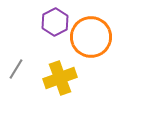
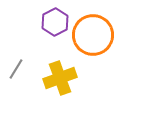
orange circle: moved 2 px right, 2 px up
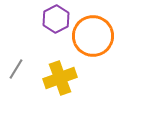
purple hexagon: moved 1 px right, 3 px up
orange circle: moved 1 px down
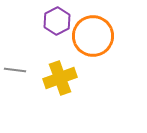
purple hexagon: moved 1 px right, 2 px down
gray line: moved 1 px left, 1 px down; rotated 65 degrees clockwise
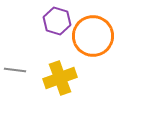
purple hexagon: rotated 16 degrees counterclockwise
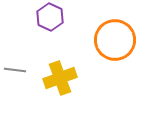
purple hexagon: moved 7 px left, 4 px up; rotated 8 degrees clockwise
orange circle: moved 22 px right, 4 px down
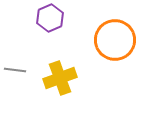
purple hexagon: moved 1 px down; rotated 12 degrees clockwise
